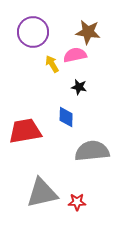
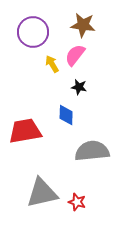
brown star: moved 5 px left, 7 px up
pink semicircle: rotated 40 degrees counterclockwise
blue diamond: moved 2 px up
red star: rotated 18 degrees clockwise
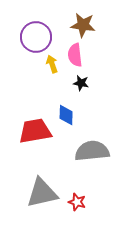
purple circle: moved 3 px right, 5 px down
pink semicircle: rotated 45 degrees counterclockwise
yellow arrow: rotated 12 degrees clockwise
black star: moved 2 px right, 4 px up
red trapezoid: moved 10 px right
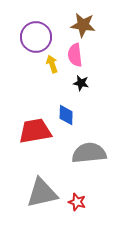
gray semicircle: moved 3 px left, 2 px down
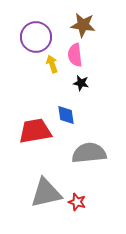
blue diamond: rotated 10 degrees counterclockwise
gray triangle: moved 4 px right
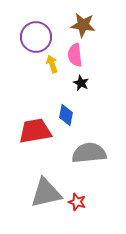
black star: rotated 14 degrees clockwise
blue diamond: rotated 20 degrees clockwise
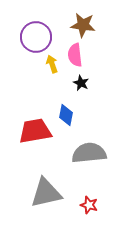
red star: moved 12 px right, 3 px down
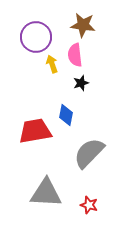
black star: rotated 28 degrees clockwise
gray semicircle: rotated 40 degrees counterclockwise
gray triangle: rotated 16 degrees clockwise
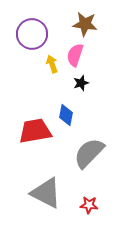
brown star: moved 2 px right, 1 px up
purple circle: moved 4 px left, 3 px up
pink semicircle: rotated 25 degrees clockwise
gray triangle: rotated 24 degrees clockwise
red star: rotated 12 degrees counterclockwise
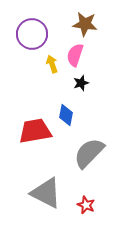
red star: moved 3 px left; rotated 18 degrees clockwise
